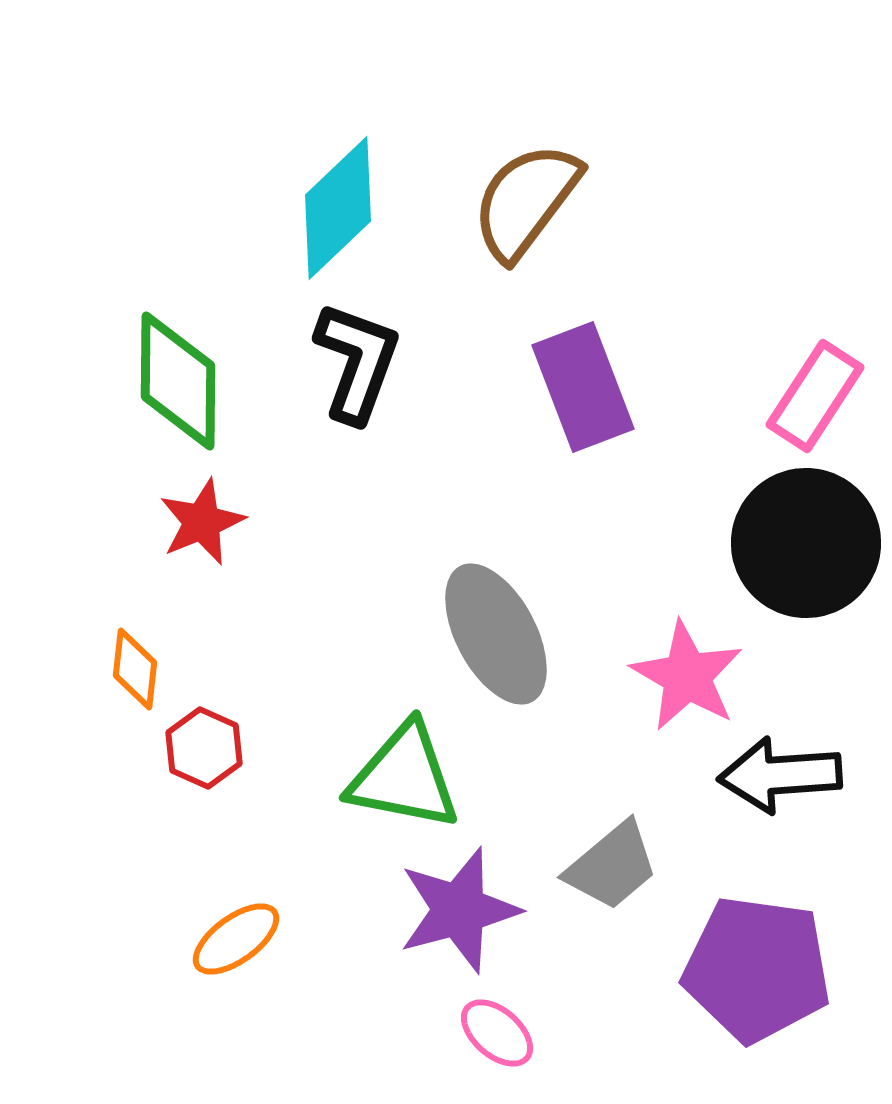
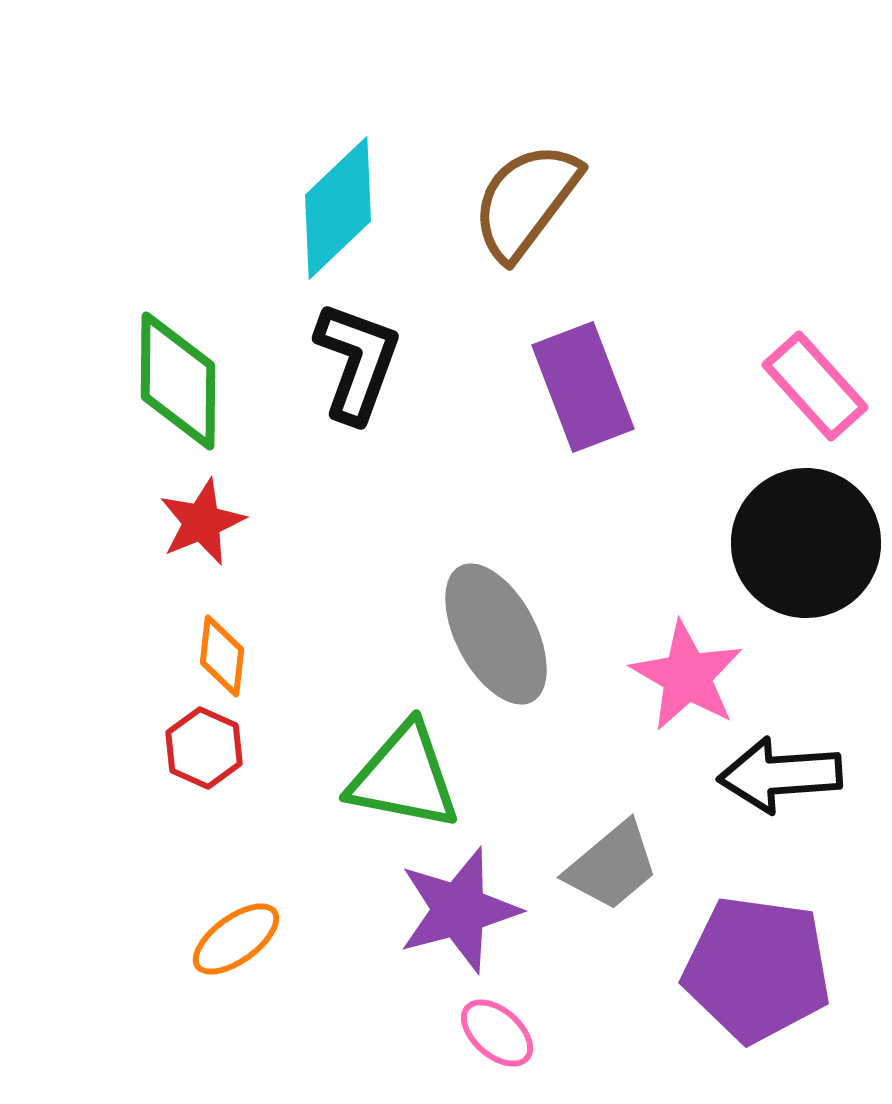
pink rectangle: moved 10 px up; rotated 75 degrees counterclockwise
orange diamond: moved 87 px right, 13 px up
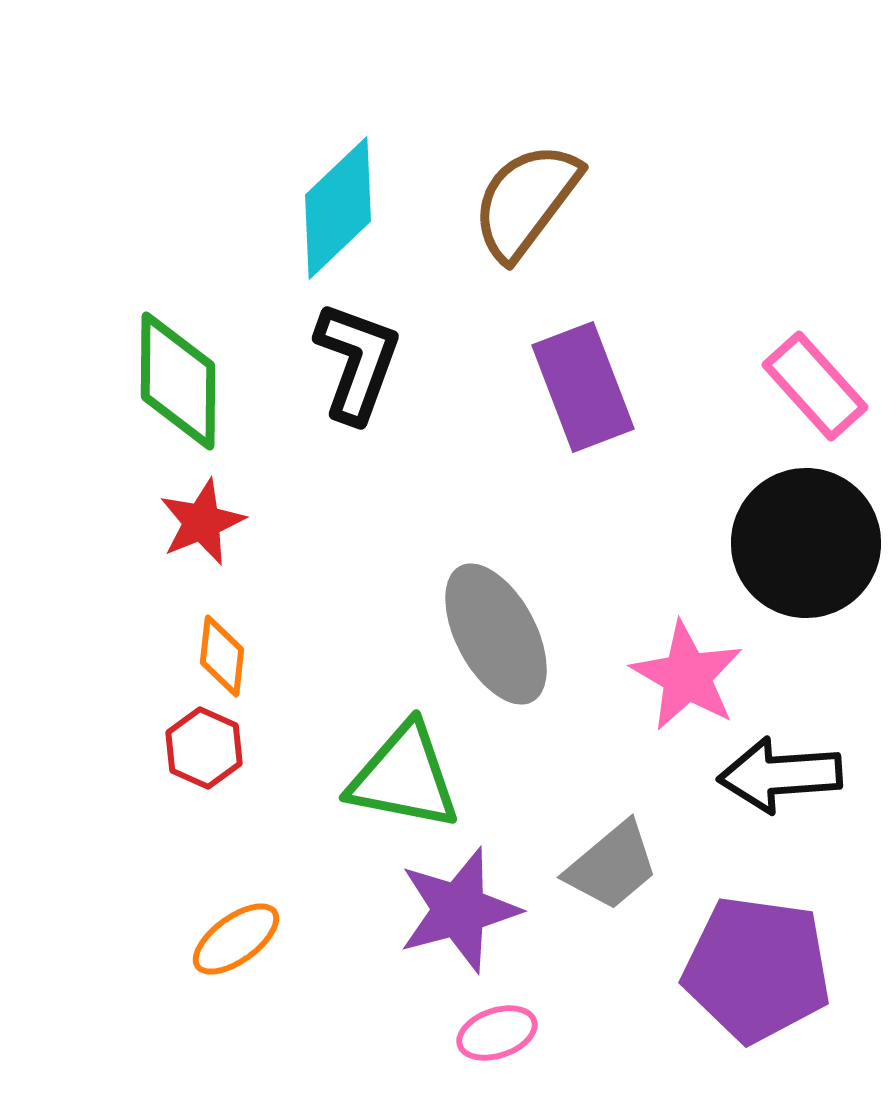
pink ellipse: rotated 60 degrees counterclockwise
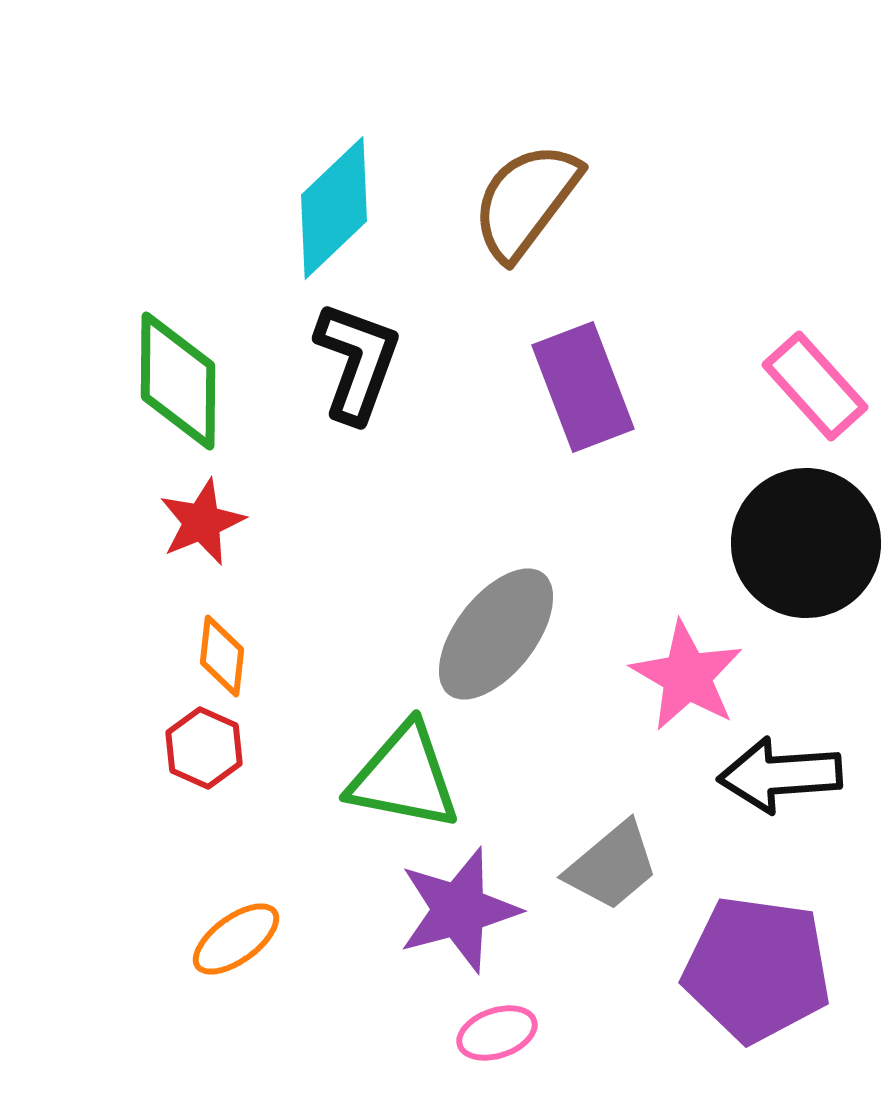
cyan diamond: moved 4 px left
gray ellipse: rotated 66 degrees clockwise
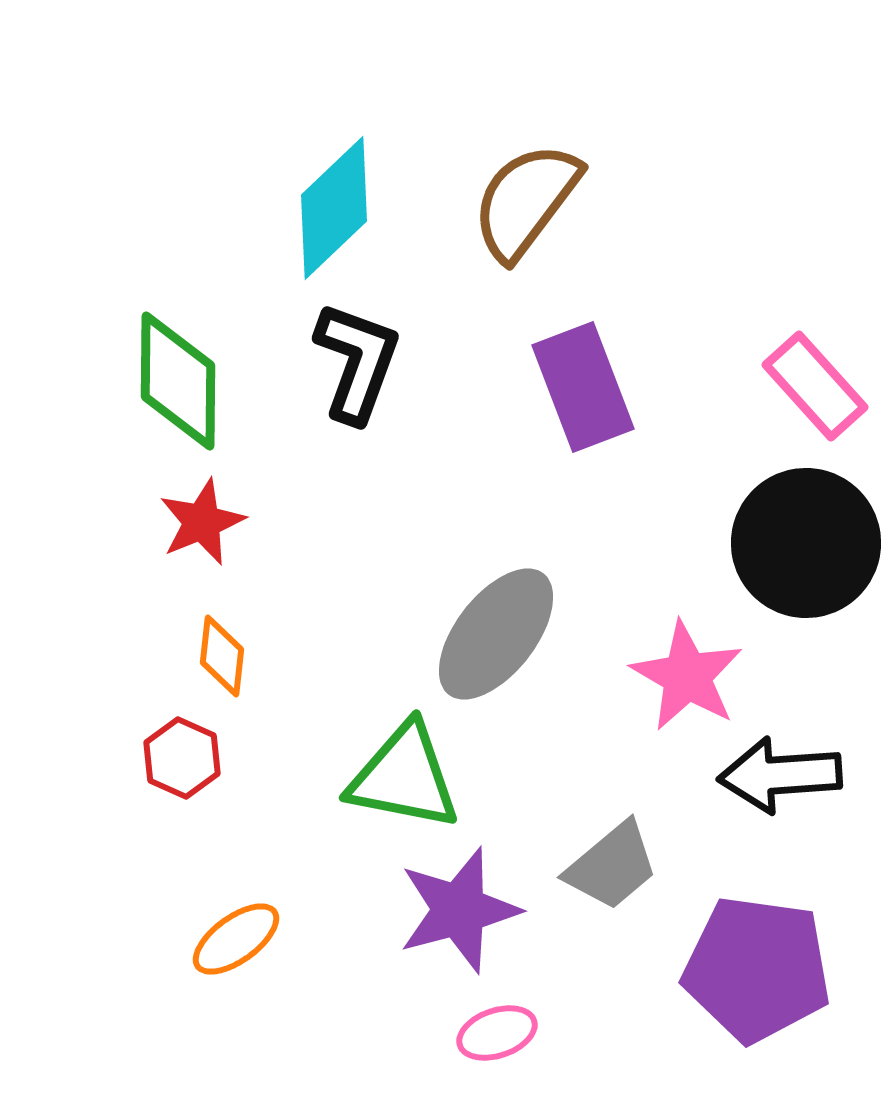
red hexagon: moved 22 px left, 10 px down
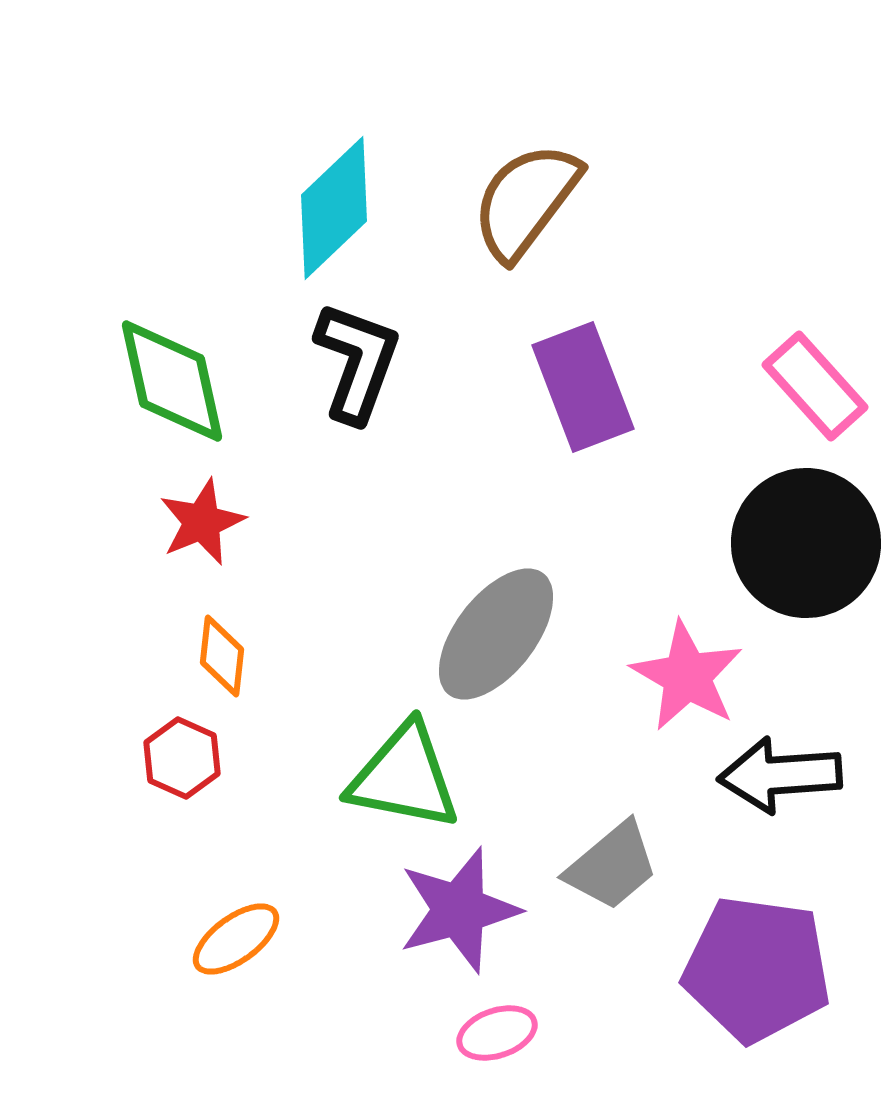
green diamond: moved 6 px left; rotated 13 degrees counterclockwise
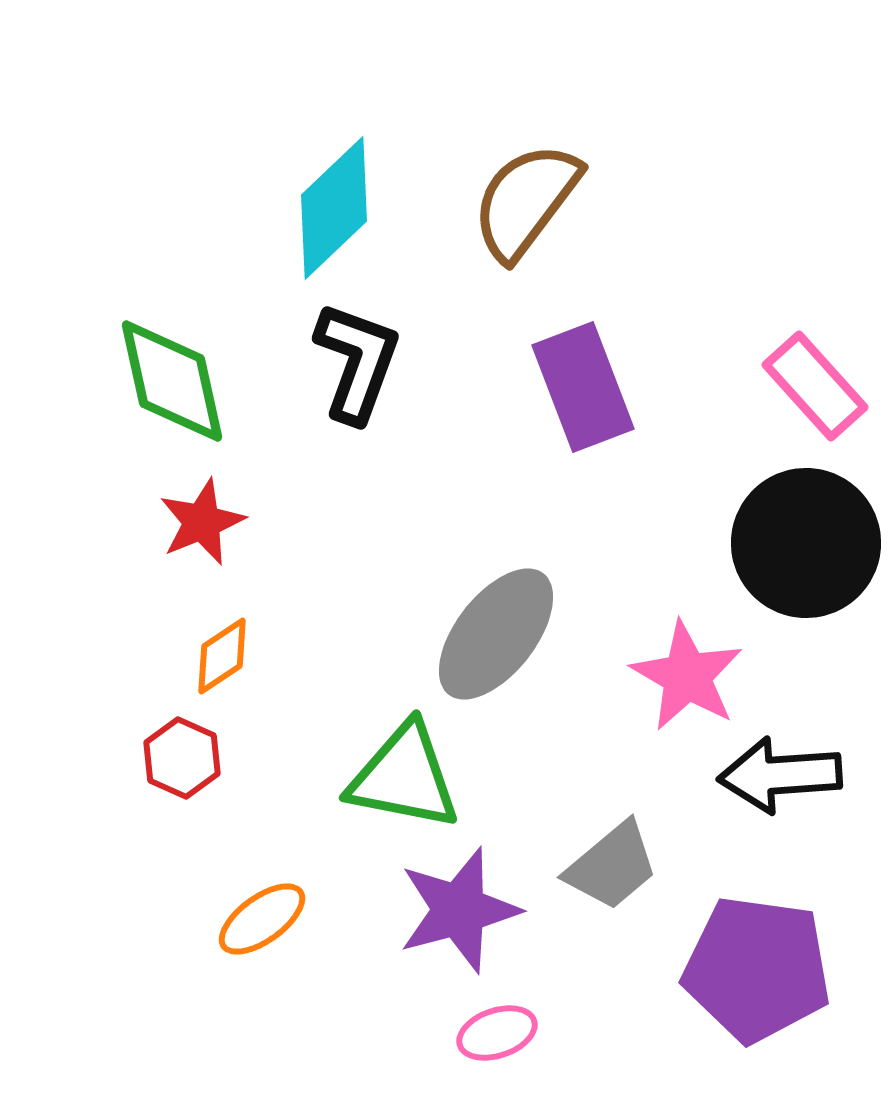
orange diamond: rotated 50 degrees clockwise
orange ellipse: moved 26 px right, 20 px up
